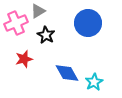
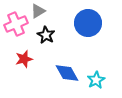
pink cross: moved 1 px down
cyan star: moved 2 px right, 2 px up
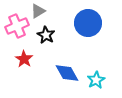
pink cross: moved 1 px right, 2 px down
red star: rotated 24 degrees counterclockwise
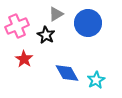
gray triangle: moved 18 px right, 3 px down
